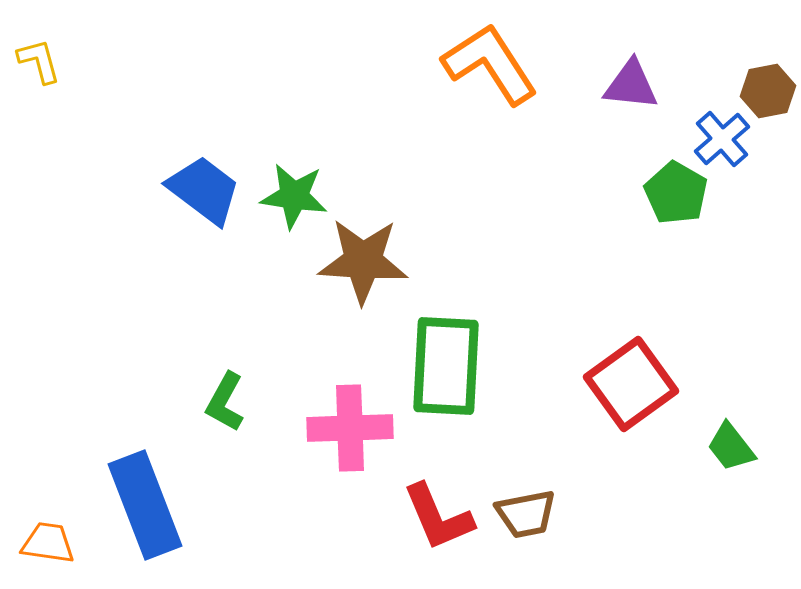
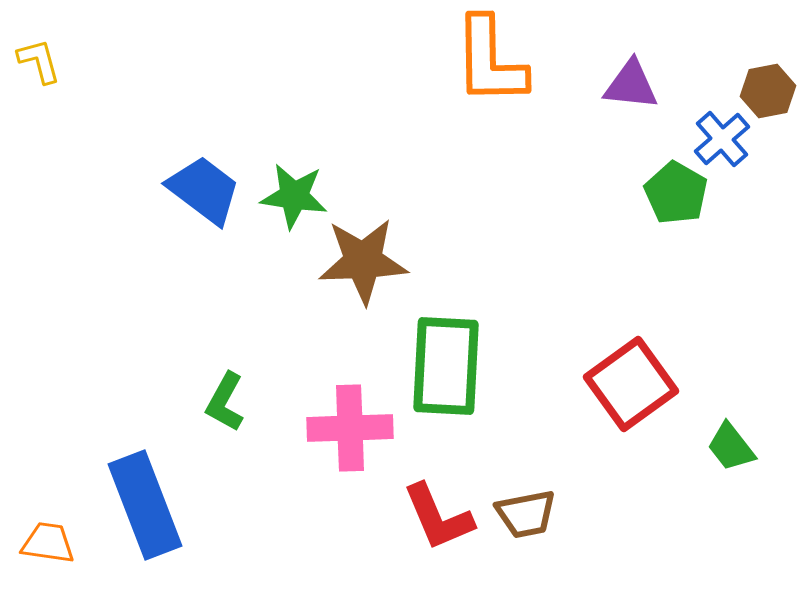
orange L-shape: moved 3 px up; rotated 148 degrees counterclockwise
brown star: rotated 6 degrees counterclockwise
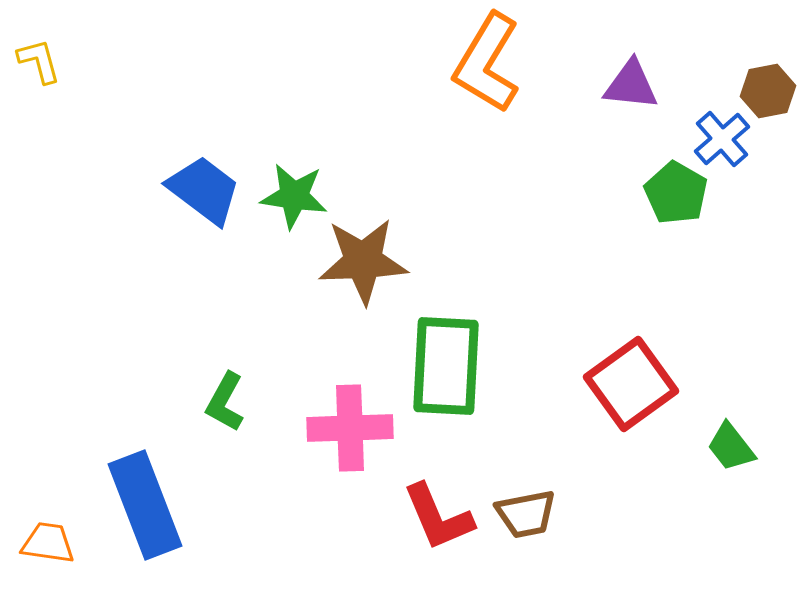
orange L-shape: moved 3 px left, 2 px down; rotated 32 degrees clockwise
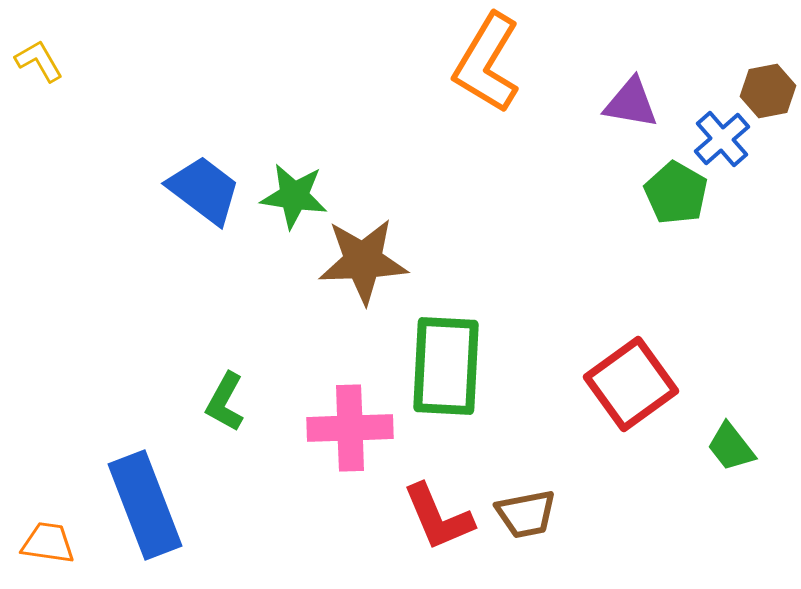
yellow L-shape: rotated 15 degrees counterclockwise
purple triangle: moved 18 px down; rotated 4 degrees clockwise
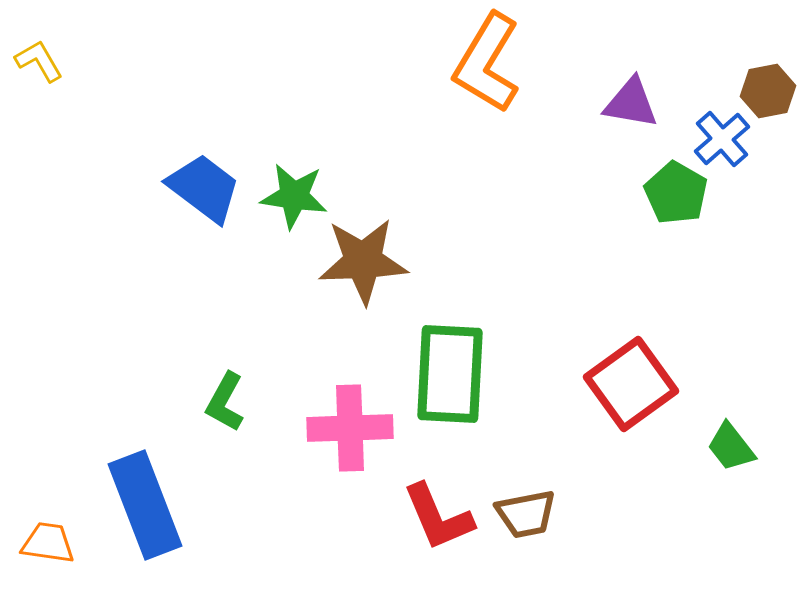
blue trapezoid: moved 2 px up
green rectangle: moved 4 px right, 8 px down
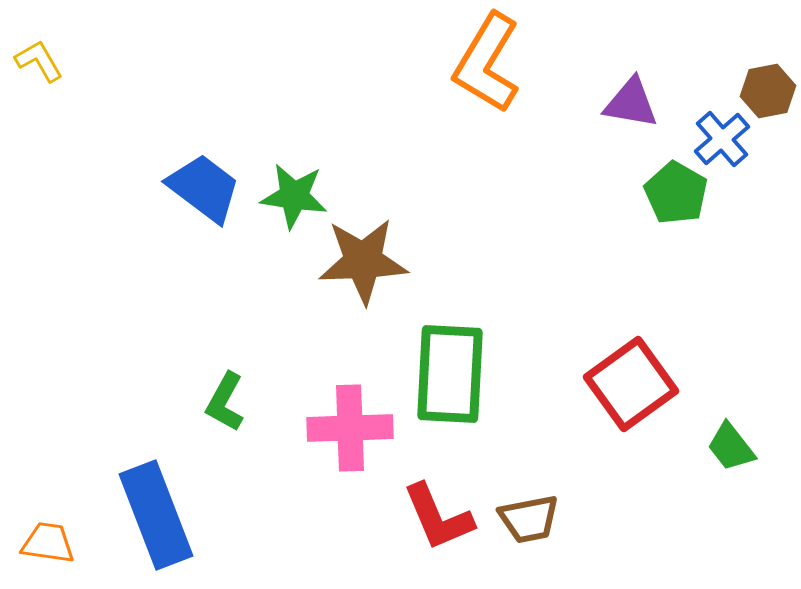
blue rectangle: moved 11 px right, 10 px down
brown trapezoid: moved 3 px right, 5 px down
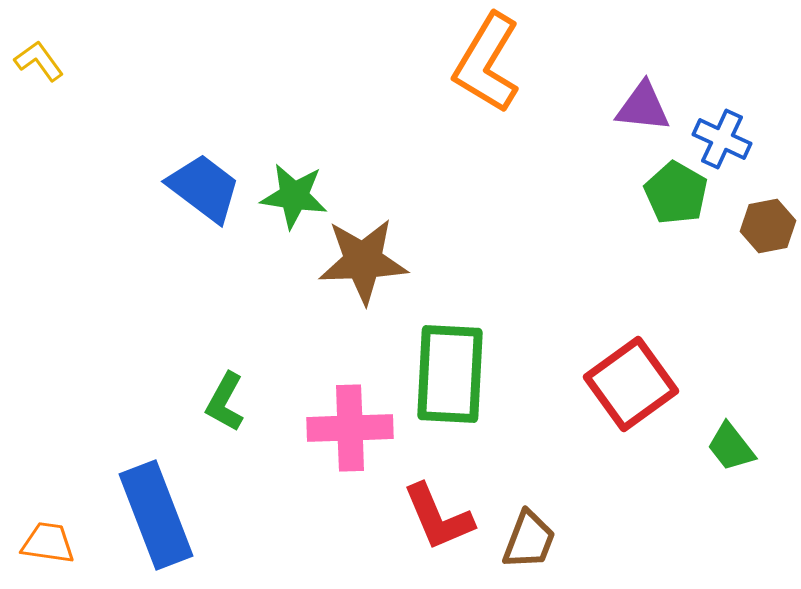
yellow L-shape: rotated 6 degrees counterclockwise
brown hexagon: moved 135 px down
purple triangle: moved 12 px right, 4 px down; rotated 4 degrees counterclockwise
blue cross: rotated 24 degrees counterclockwise
brown trapezoid: moved 21 px down; rotated 58 degrees counterclockwise
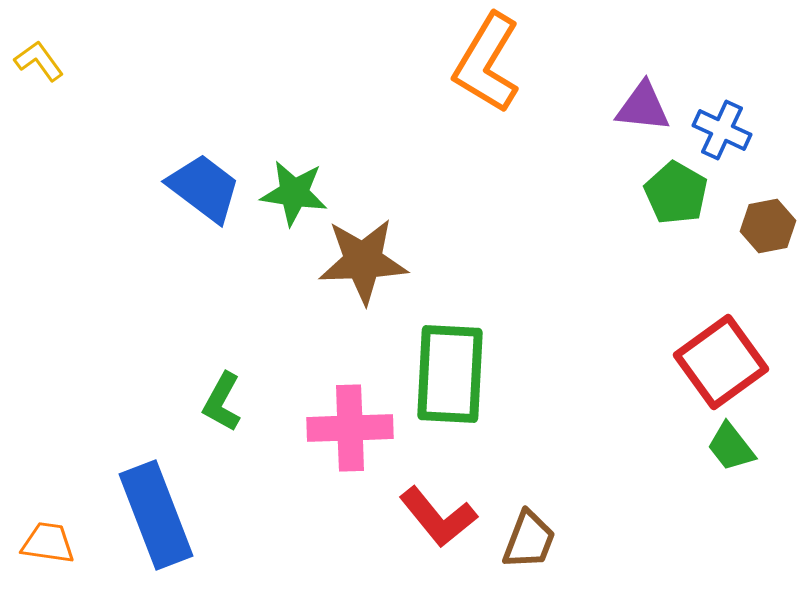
blue cross: moved 9 px up
green star: moved 3 px up
red square: moved 90 px right, 22 px up
green L-shape: moved 3 px left
red L-shape: rotated 16 degrees counterclockwise
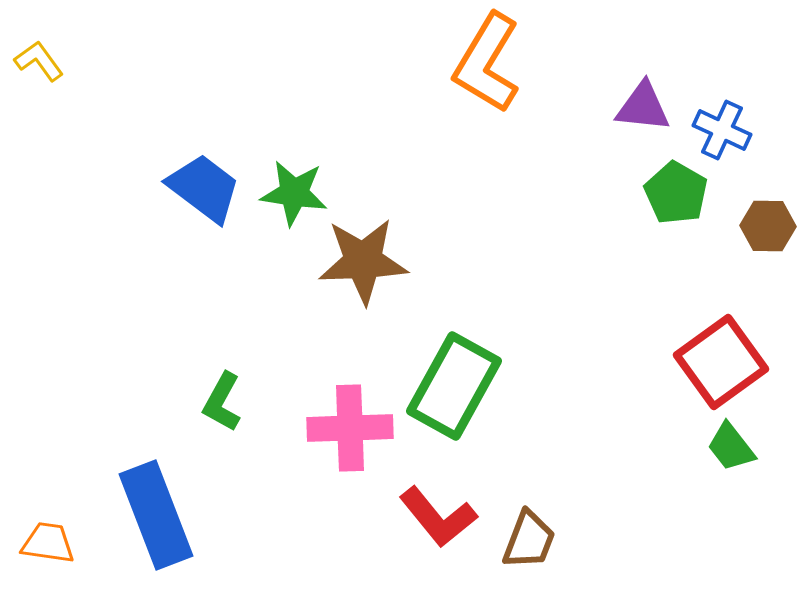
brown hexagon: rotated 12 degrees clockwise
green rectangle: moved 4 px right, 12 px down; rotated 26 degrees clockwise
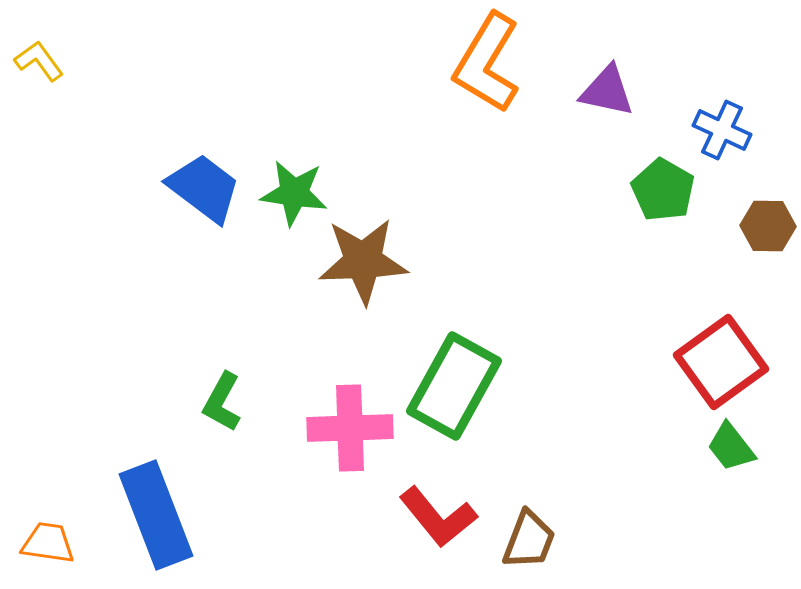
purple triangle: moved 36 px left, 16 px up; rotated 6 degrees clockwise
green pentagon: moved 13 px left, 3 px up
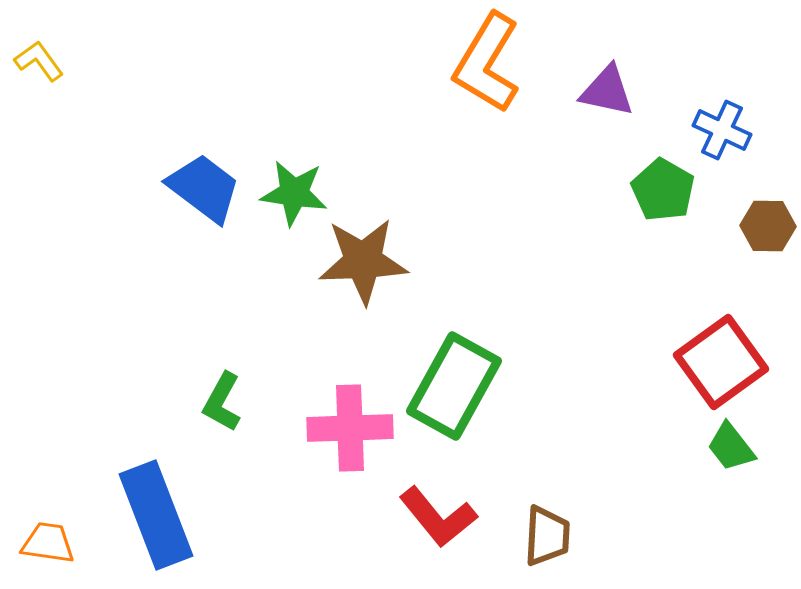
brown trapezoid: moved 18 px right, 4 px up; rotated 18 degrees counterclockwise
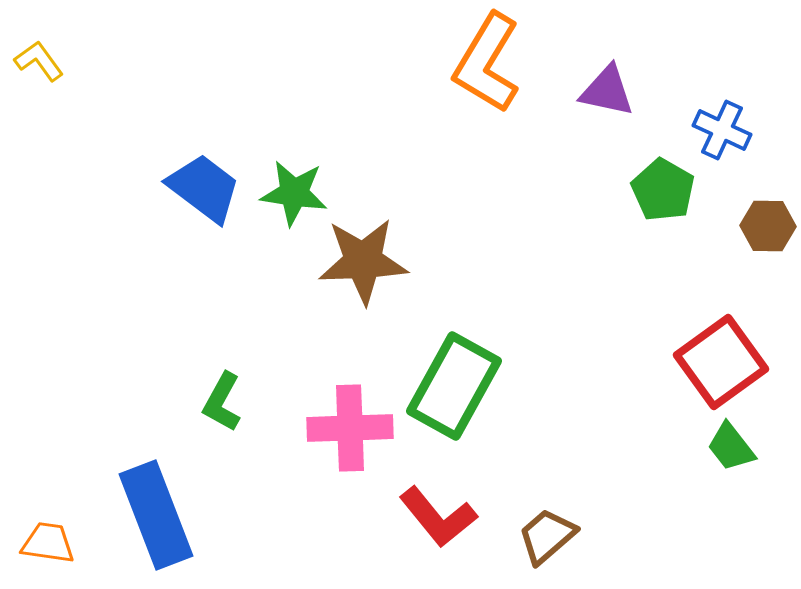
brown trapezoid: rotated 134 degrees counterclockwise
